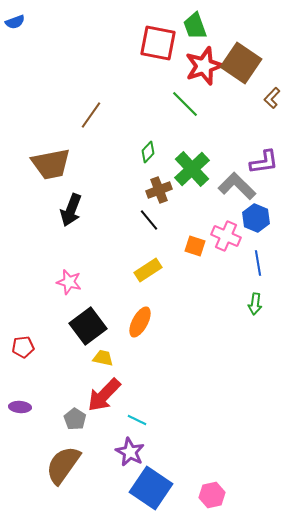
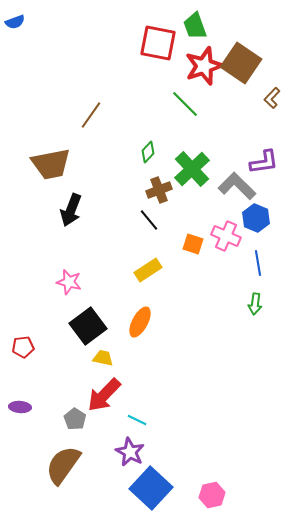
orange square: moved 2 px left, 2 px up
blue square: rotated 9 degrees clockwise
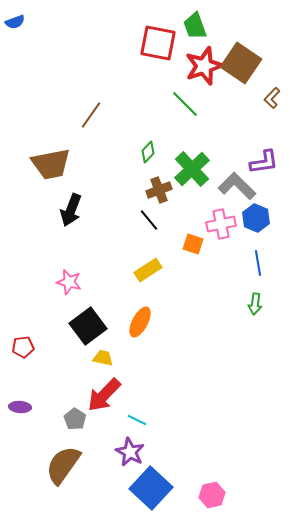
pink cross: moved 5 px left, 12 px up; rotated 36 degrees counterclockwise
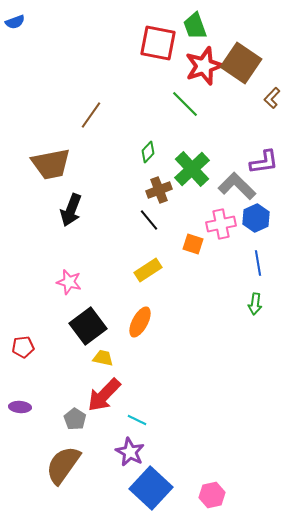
blue hexagon: rotated 12 degrees clockwise
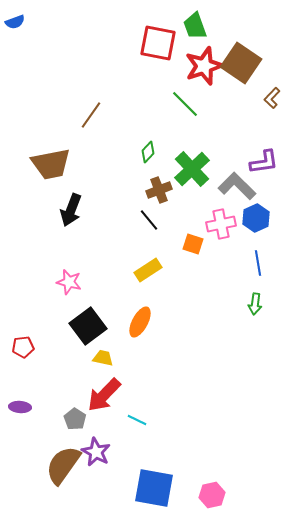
purple star: moved 34 px left
blue square: moved 3 px right; rotated 33 degrees counterclockwise
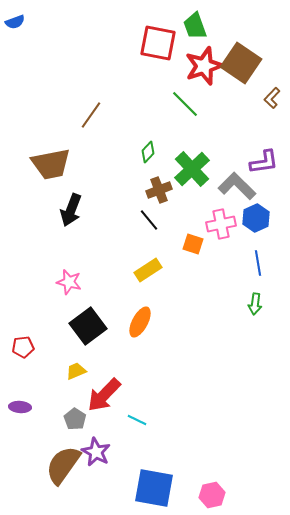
yellow trapezoid: moved 27 px left, 13 px down; rotated 35 degrees counterclockwise
